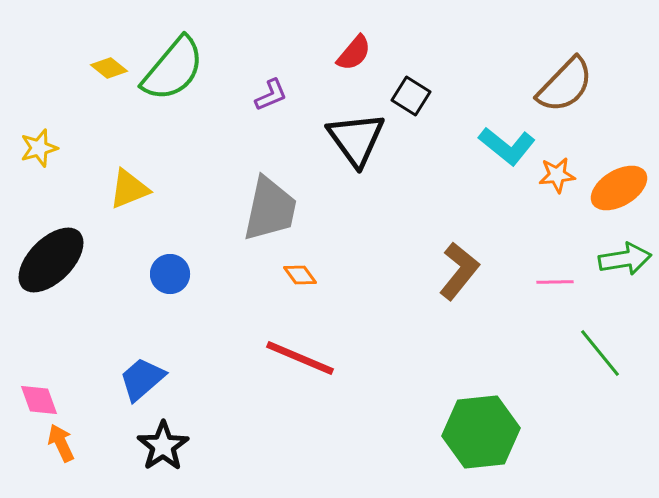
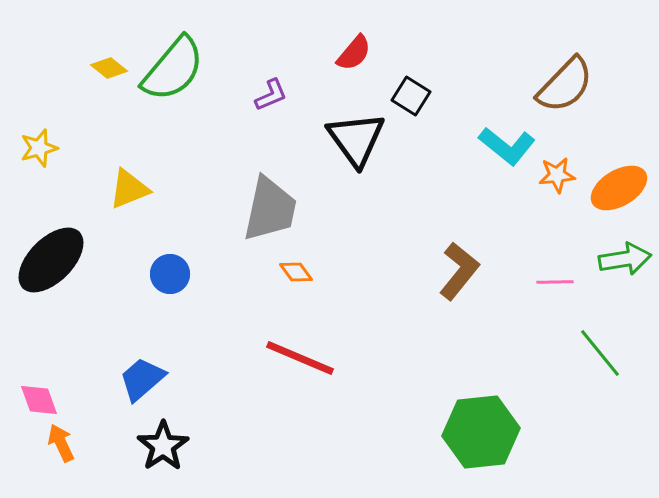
orange diamond: moved 4 px left, 3 px up
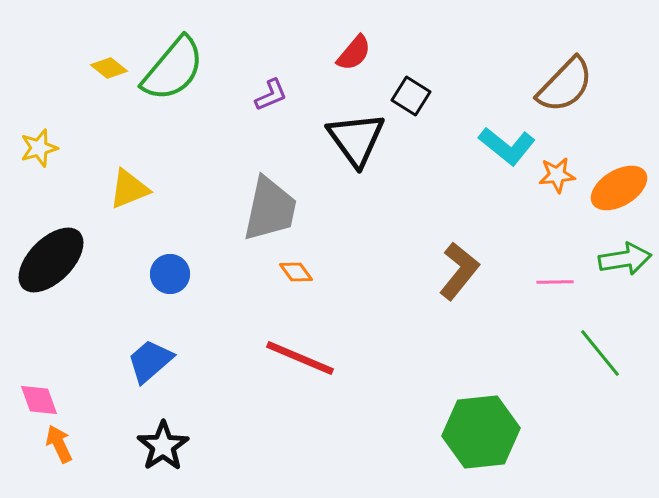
blue trapezoid: moved 8 px right, 18 px up
orange arrow: moved 2 px left, 1 px down
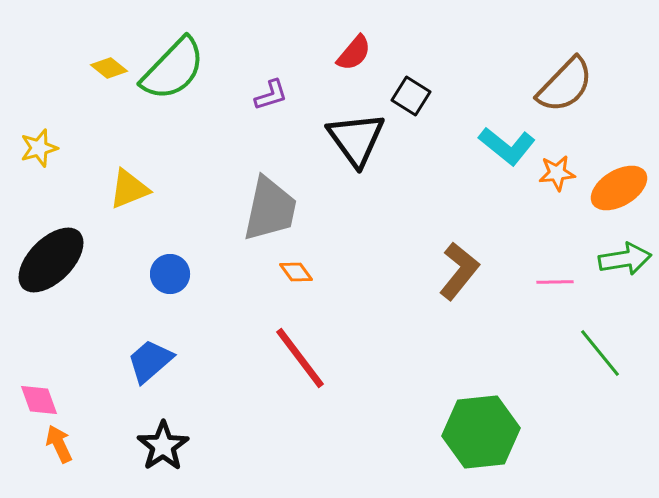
green semicircle: rotated 4 degrees clockwise
purple L-shape: rotated 6 degrees clockwise
orange star: moved 2 px up
red line: rotated 30 degrees clockwise
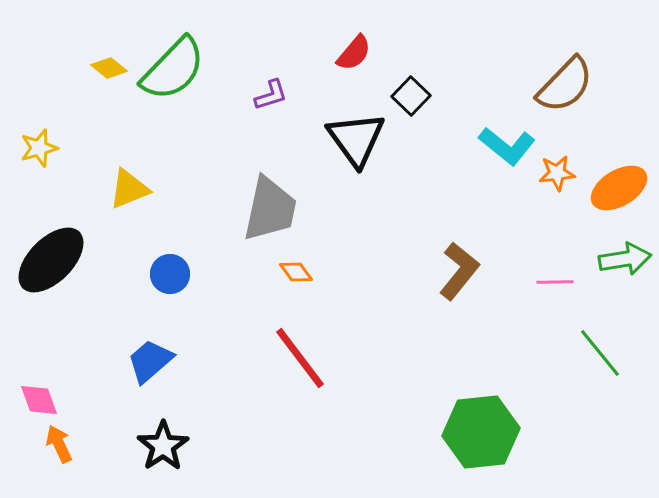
black square: rotated 12 degrees clockwise
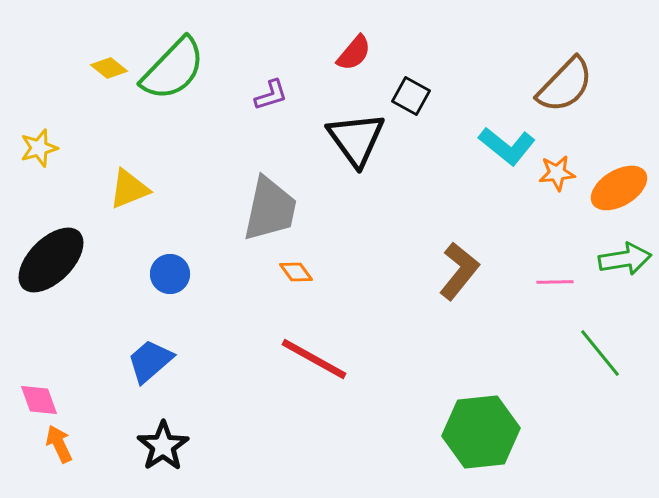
black square: rotated 15 degrees counterclockwise
red line: moved 14 px right, 1 px down; rotated 24 degrees counterclockwise
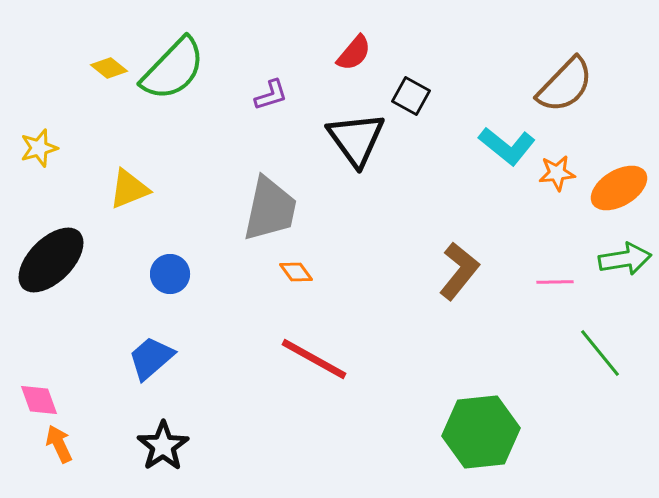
blue trapezoid: moved 1 px right, 3 px up
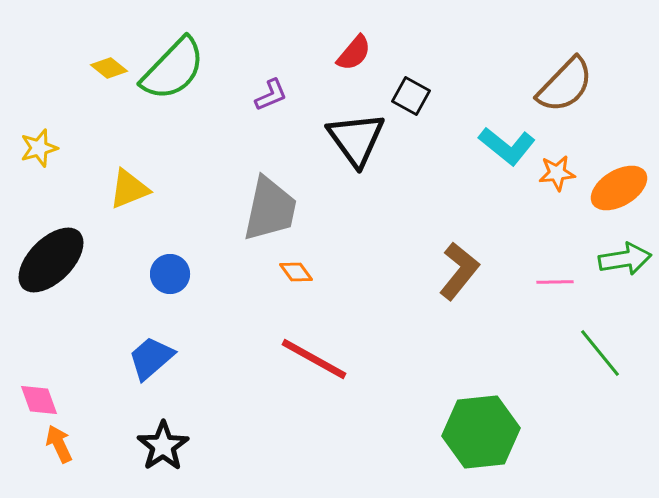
purple L-shape: rotated 6 degrees counterclockwise
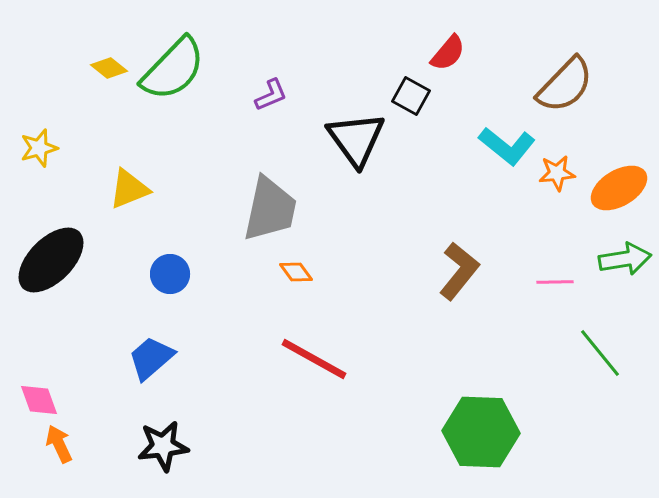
red semicircle: moved 94 px right
green hexagon: rotated 8 degrees clockwise
black star: rotated 27 degrees clockwise
